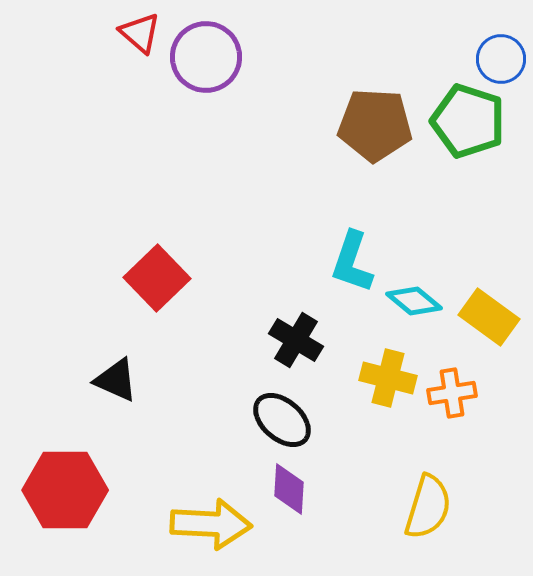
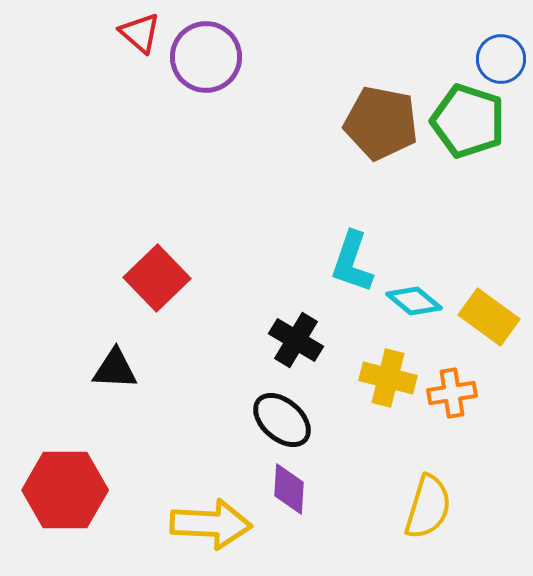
brown pentagon: moved 6 px right, 2 px up; rotated 8 degrees clockwise
black triangle: moved 1 px left, 11 px up; rotated 21 degrees counterclockwise
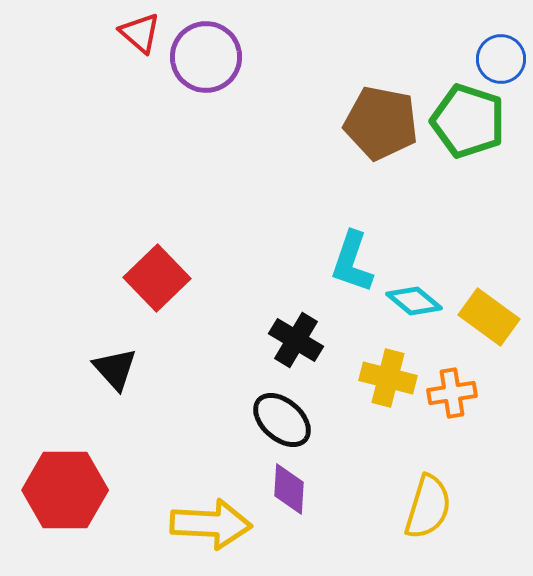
black triangle: rotated 45 degrees clockwise
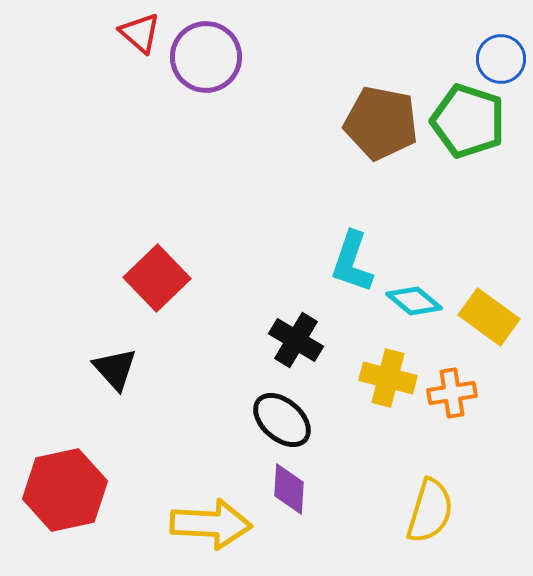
red hexagon: rotated 12 degrees counterclockwise
yellow semicircle: moved 2 px right, 4 px down
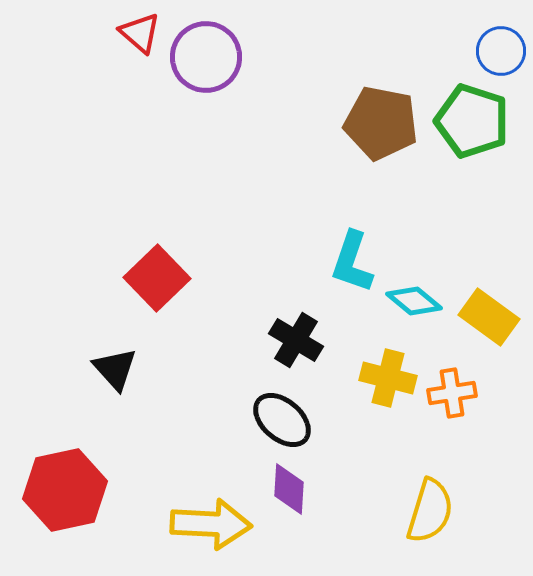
blue circle: moved 8 px up
green pentagon: moved 4 px right
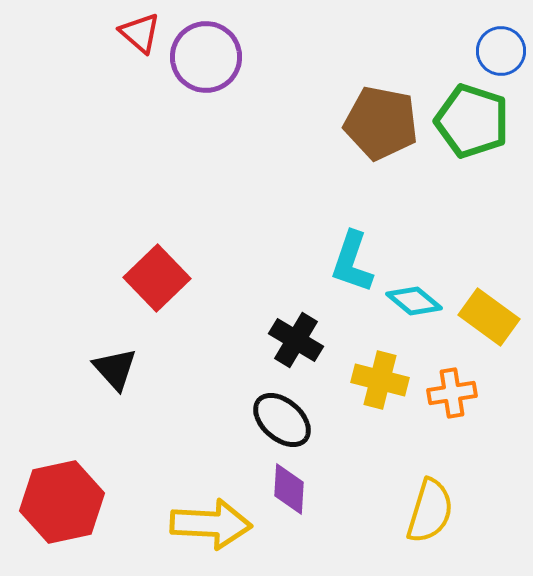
yellow cross: moved 8 px left, 2 px down
red hexagon: moved 3 px left, 12 px down
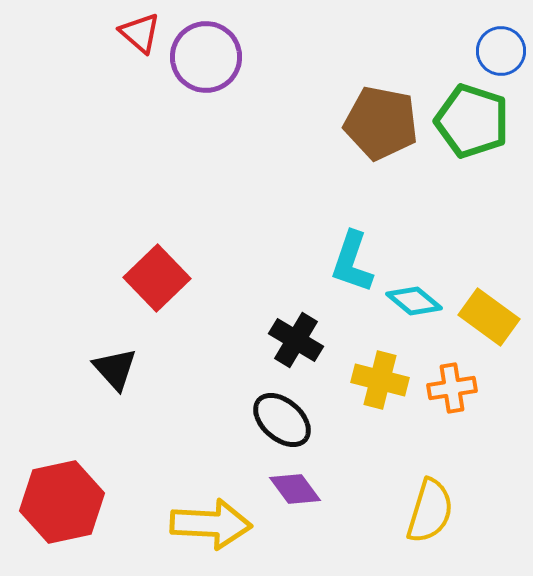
orange cross: moved 5 px up
purple diamond: moved 6 px right; rotated 40 degrees counterclockwise
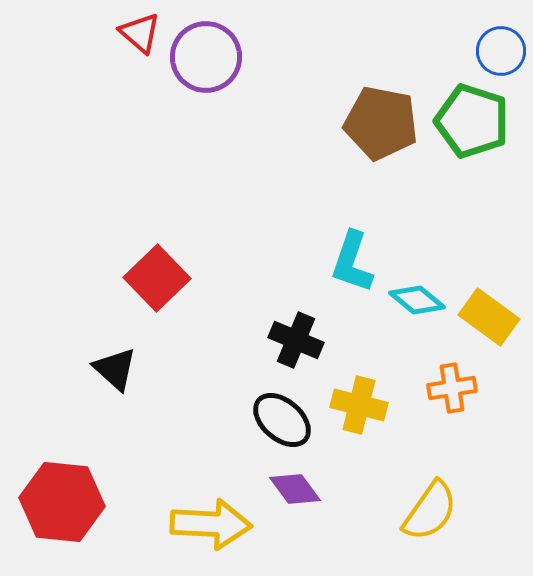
cyan diamond: moved 3 px right, 1 px up
black cross: rotated 8 degrees counterclockwise
black triangle: rotated 6 degrees counterclockwise
yellow cross: moved 21 px left, 25 px down
red hexagon: rotated 18 degrees clockwise
yellow semicircle: rotated 18 degrees clockwise
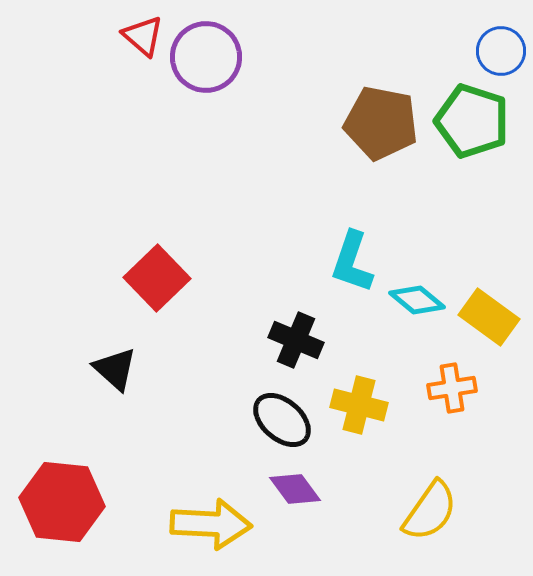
red triangle: moved 3 px right, 3 px down
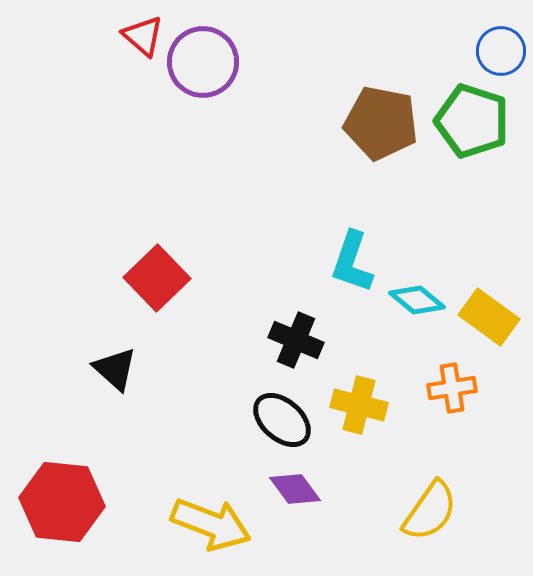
purple circle: moved 3 px left, 5 px down
yellow arrow: rotated 18 degrees clockwise
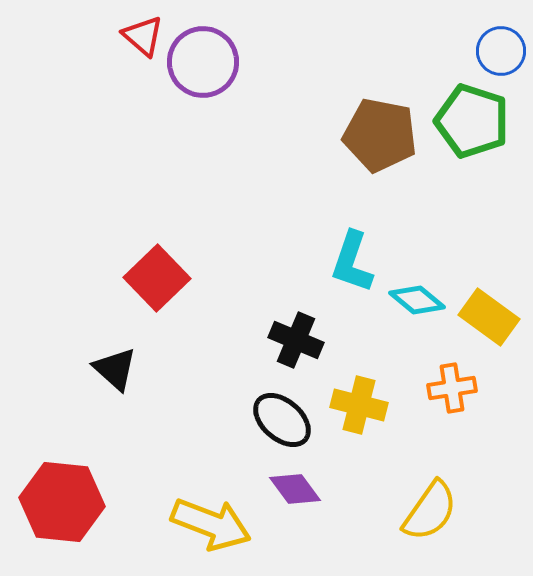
brown pentagon: moved 1 px left, 12 px down
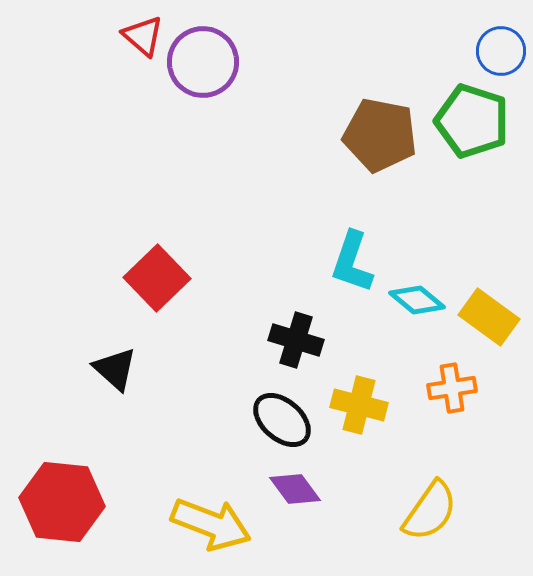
black cross: rotated 6 degrees counterclockwise
